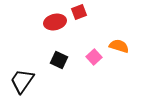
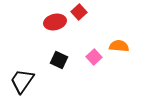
red square: rotated 21 degrees counterclockwise
orange semicircle: rotated 12 degrees counterclockwise
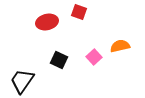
red square: rotated 28 degrees counterclockwise
red ellipse: moved 8 px left
orange semicircle: moved 1 px right; rotated 18 degrees counterclockwise
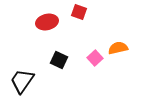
orange semicircle: moved 2 px left, 2 px down
pink square: moved 1 px right, 1 px down
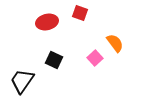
red square: moved 1 px right, 1 px down
orange semicircle: moved 3 px left, 5 px up; rotated 66 degrees clockwise
black square: moved 5 px left
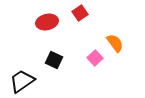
red square: rotated 35 degrees clockwise
black trapezoid: rotated 20 degrees clockwise
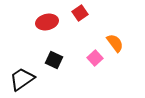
black trapezoid: moved 2 px up
